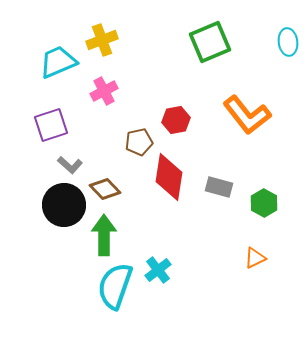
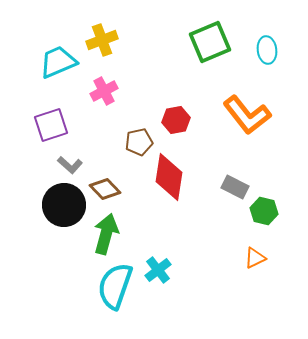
cyan ellipse: moved 21 px left, 8 px down
gray rectangle: moved 16 px right; rotated 12 degrees clockwise
green hexagon: moved 8 px down; rotated 16 degrees counterclockwise
green arrow: moved 2 px right, 1 px up; rotated 15 degrees clockwise
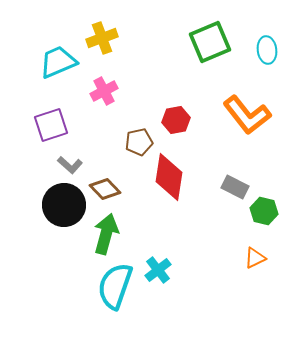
yellow cross: moved 2 px up
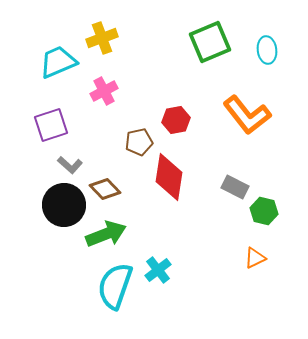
green arrow: rotated 54 degrees clockwise
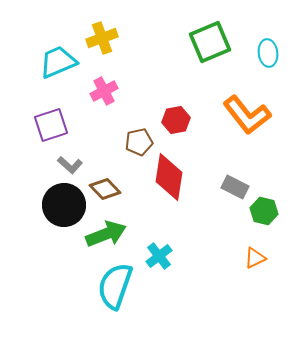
cyan ellipse: moved 1 px right, 3 px down
cyan cross: moved 1 px right, 14 px up
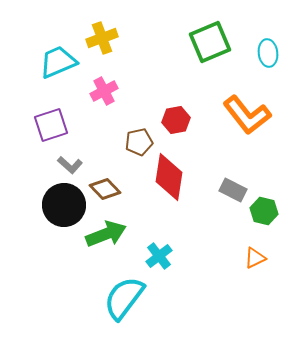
gray rectangle: moved 2 px left, 3 px down
cyan semicircle: moved 9 px right, 12 px down; rotated 18 degrees clockwise
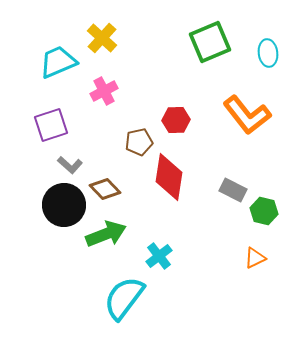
yellow cross: rotated 28 degrees counterclockwise
red hexagon: rotated 8 degrees clockwise
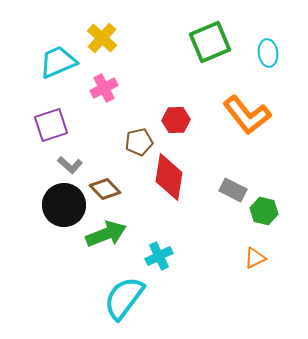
pink cross: moved 3 px up
cyan cross: rotated 12 degrees clockwise
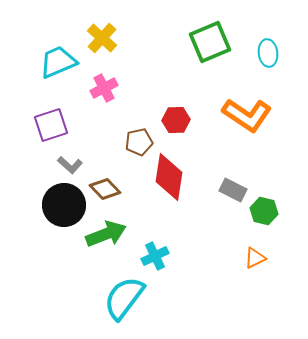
orange L-shape: rotated 18 degrees counterclockwise
cyan cross: moved 4 px left
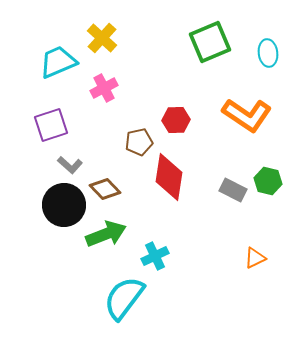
green hexagon: moved 4 px right, 30 px up
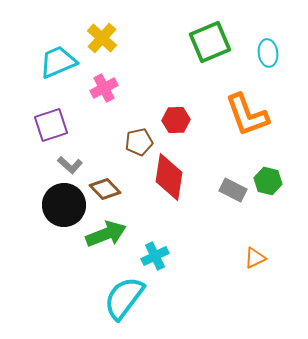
orange L-shape: rotated 36 degrees clockwise
